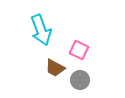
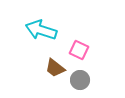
cyan arrow: rotated 128 degrees clockwise
brown trapezoid: rotated 10 degrees clockwise
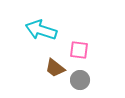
pink square: rotated 18 degrees counterclockwise
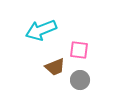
cyan arrow: rotated 40 degrees counterclockwise
brown trapezoid: moved 1 px up; rotated 60 degrees counterclockwise
